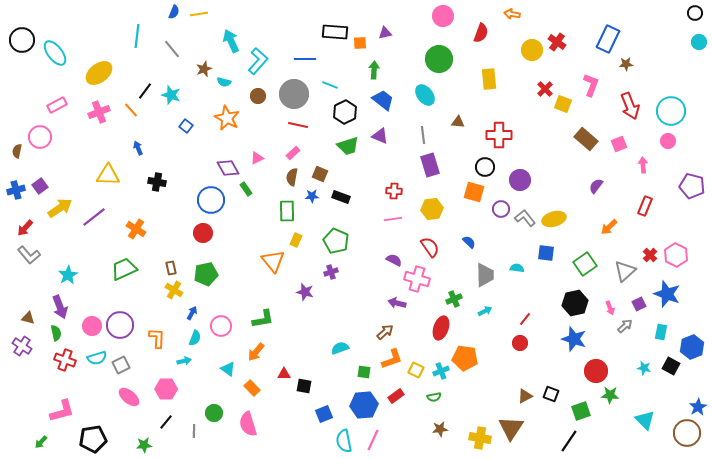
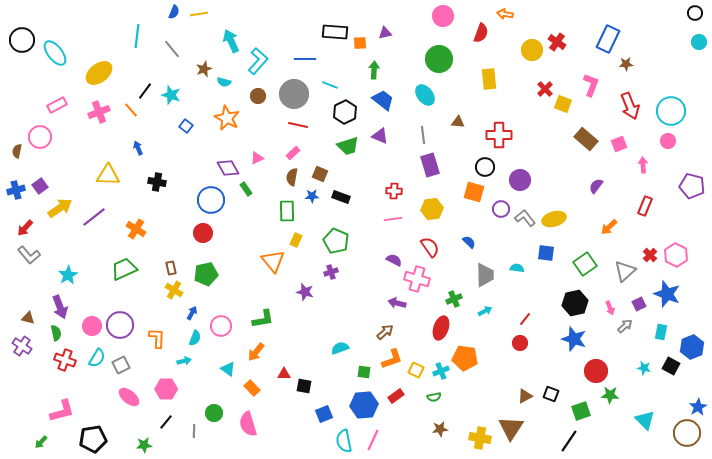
orange arrow at (512, 14): moved 7 px left
cyan semicircle at (97, 358): rotated 42 degrees counterclockwise
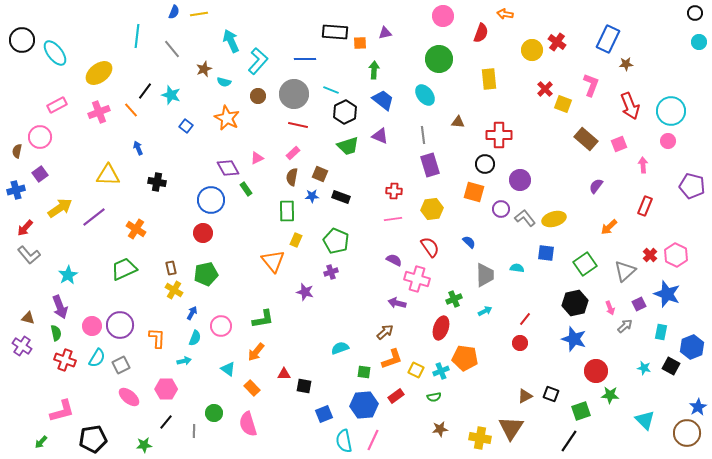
cyan line at (330, 85): moved 1 px right, 5 px down
black circle at (485, 167): moved 3 px up
purple square at (40, 186): moved 12 px up
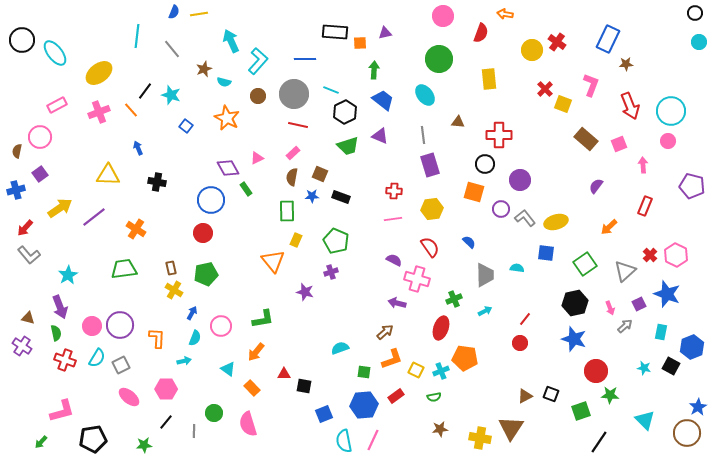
yellow ellipse at (554, 219): moved 2 px right, 3 px down
green trapezoid at (124, 269): rotated 16 degrees clockwise
black line at (569, 441): moved 30 px right, 1 px down
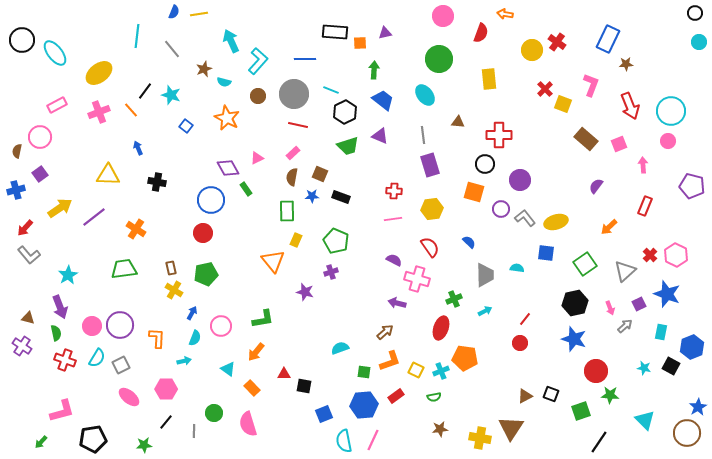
orange L-shape at (392, 359): moved 2 px left, 2 px down
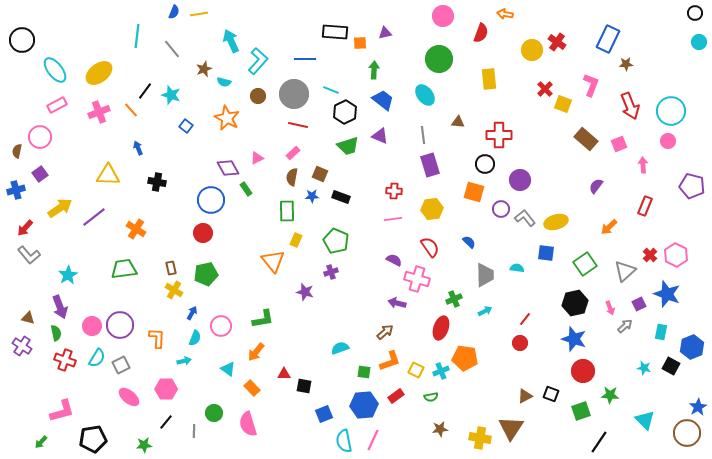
cyan ellipse at (55, 53): moved 17 px down
red circle at (596, 371): moved 13 px left
green semicircle at (434, 397): moved 3 px left
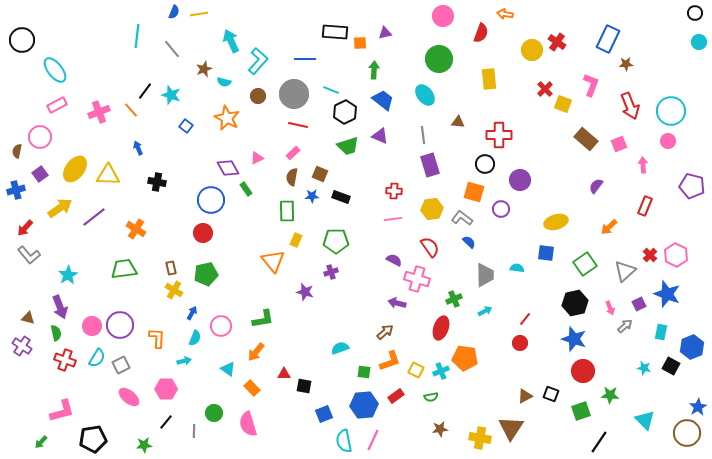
yellow ellipse at (99, 73): moved 24 px left, 96 px down; rotated 16 degrees counterclockwise
gray L-shape at (525, 218): moved 63 px left; rotated 15 degrees counterclockwise
green pentagon at (336, 241): rotated 25 degrees counterclockwise
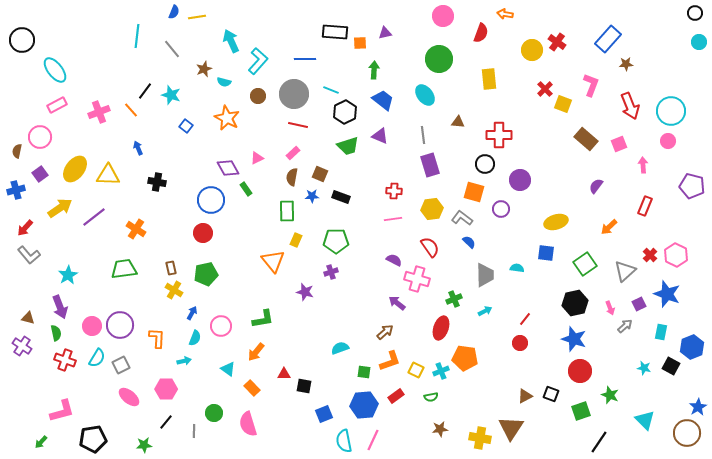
yellow line at (199, 14): moved 2 px left, 3 px down
blue rectangle at (608, 39): rotated 16 degrees clockwise
purple arrow at (397, 303): rotated 24 degrees clockwise
red circle at (583, 371): moved 3 px left
green star at (610, 395): rotated 18 degrees clockwise
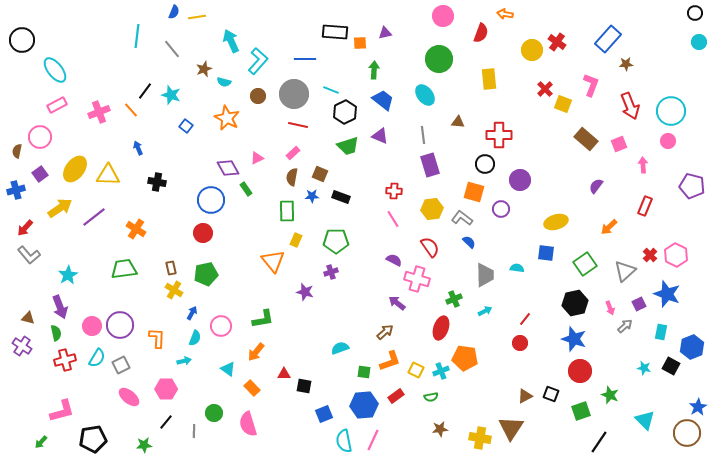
pink line at (393, 219): rotated 66 degrees clockwise
red cross at (65, 360): rotated 35 degrees counterclockwise
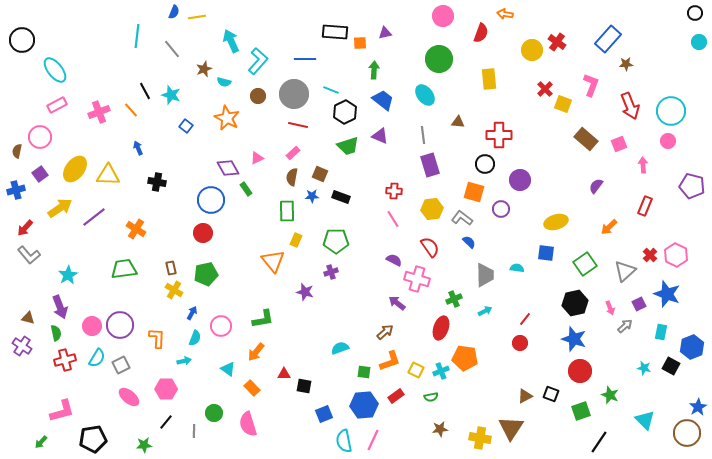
black line at (145, 91): rotated 66 degrees counterclockwise
